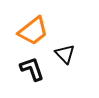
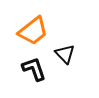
black L-shape: moved 2 px right
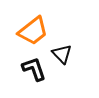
black triangle: moved 3 px left
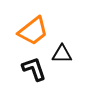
black triangle: rotated 45 degrees counterclockwise
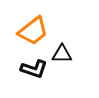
black L-shape: rotated 128 degrees clockwise
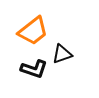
black triangle: rotated 20 degrees counterclockwise
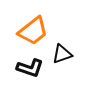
black L-shape: moved 4 px left, 1 px up
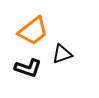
black L-shape: moved 2 px left
